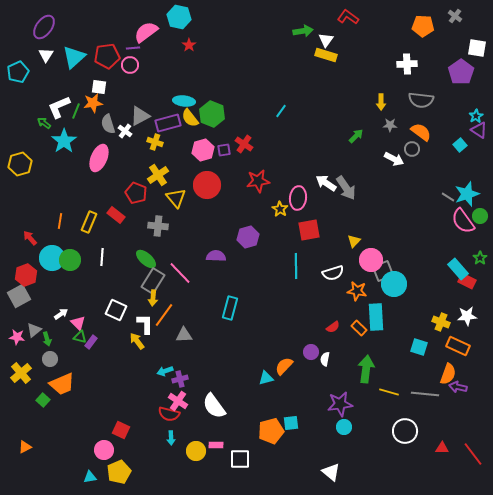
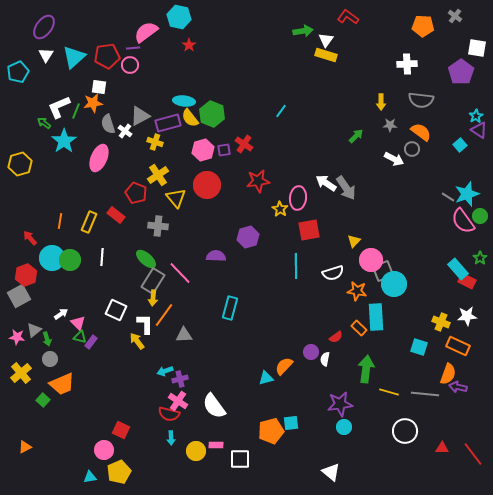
red semicircle at (333, 327): moved 3 px right, 10 px down
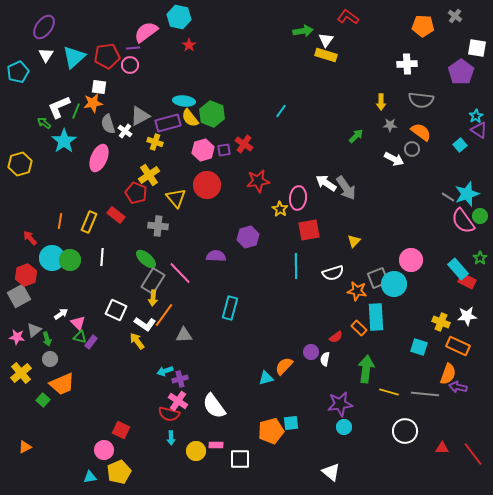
yellow cross at (158, 175): moved 9 px left
pink circle at (371, 260): moved 40 px right
gray square at (383, 271): moved 5 px left, 7 px down
white L-shape at (145, 324): rotated 125 degrees clockwise
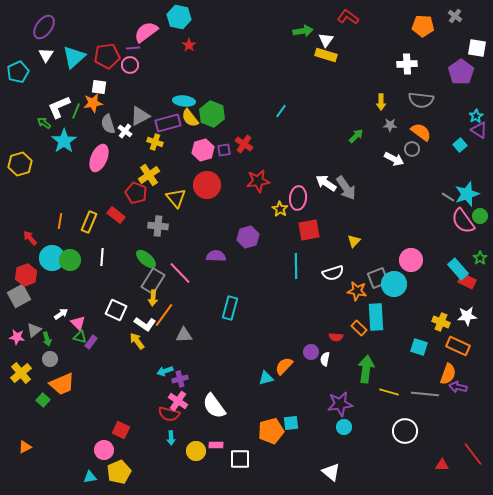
red semicircle at (336, 337): rotated 40 degrees clockwise
red triangle at (442, 448): moved 17 px down
